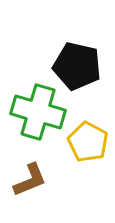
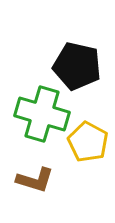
green cross: moved 4 px right, 2 px down
brown L-shape: moved 5 px right; rotated 39 degrees clockwise
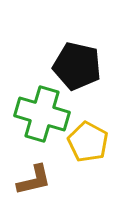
brown L-shape: moved 1 px left; rotated 30 degrees counterclockwise
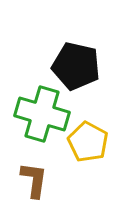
black pentagon: moved 1 px left
brown L-shape: rotated 69 degrees counterclockwise
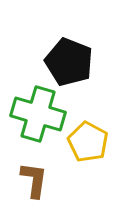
black pentagon: moved 7 px left, 4 px up; rotated 9 degrees clockwise
green cross: moved 4 px left
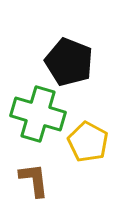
brown L-shape: rotated 15 degrees counterclockwise
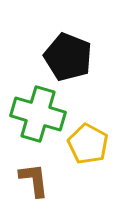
black pentagon: moved 1 px left, 5 px up
yellow pentagon: moved 2 px down
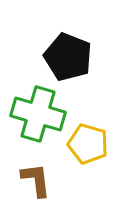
yellow pentagon: rotated 12 degrees counterclockwise
brown L-shape: moved 2 px right
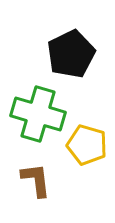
black pentagon: moved 3 px right, 3 px up; rotated 24 degrees clockwise
yellow pentagon: moved 1 px left, 1 px down
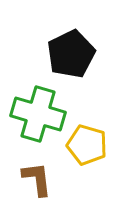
brown L-shape: moved 1 px right, 1 px up
